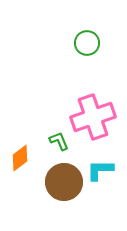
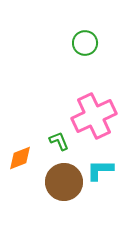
green circle: moved 2 px left
pink cross: moved 1 px right, 1 px up; rotated 6 degrees counterclockwise
orange diamond: rotated 16 degrees clockwise
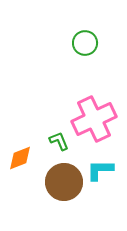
pink cross: moved 3 px down
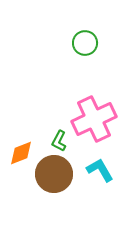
green L-shape: rotated 130 degrees counterclockwise
orange diamond: moved 1 px right, 5 px up
cyan L-shape: rotated 60 degrees clockwise
brown circle: moved 10 px left, 8 px up
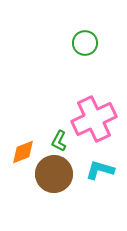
orange diamond: moved 2 px right, 1 px up
cyan L-shape: rotated 44 degrees counterclockwise
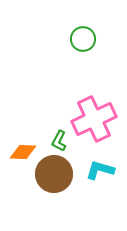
green circle: moved 2 px left, 4 px up
orange diamond: rotated 24 degrees clockwise
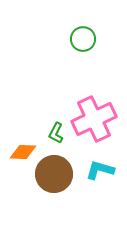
green L-shape: moved 3 px left, 8 px up
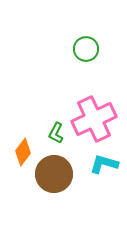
green circle: moved 3 px right, 10 px down
orange diamond: rotated 56 degrees counterclockwise
cyan L-shape: moved 4 px right, 6 px up
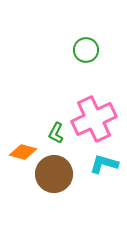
green circle: moved 1 px down
orange diamond: rotated 68 degrees clockwise
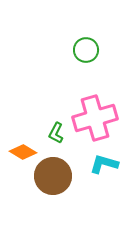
pink cross: moved 1 px right, 1 px up; rotated 9 degrees clockwise
orange diamond: rotated 16 degrees clockwise
brown circle: moved 1 px left, 2 px down
